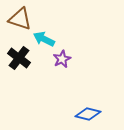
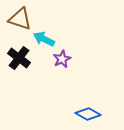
blue diamond: rotated 15 degrees clockwise
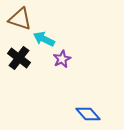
blue diamond: rotated 20 degrees clockwise
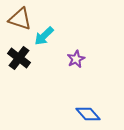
cyan arrow: moved 3 px up; rotated 70 degrees counterclockwise
purple star: moved 14 px right
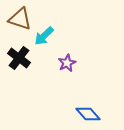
purple star: moved 9 px left, 4 px down
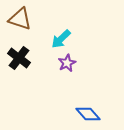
cyan arrow: moved 17 px right, 3 px down
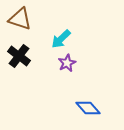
black cross: moved 2 px up
blue diamond: moved 6 px up
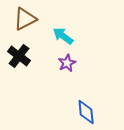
brown triangle: moved 5 px right; rotated 45 degrees counterclockwise
cyan arrow: moved 2 px right, 3 px up; rotated 80 degrees clockwise
blue diamond: moved 2 px left, 4 px down; rotated 35 degrees clockwise
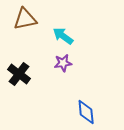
brown triangle: rotated 15 degrees clockwise
black cross: moved 18 px down
purple star: moved 4 px left; rotated 18 degrees clockwise
